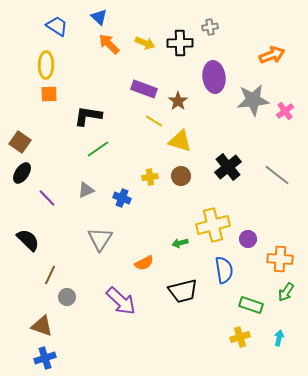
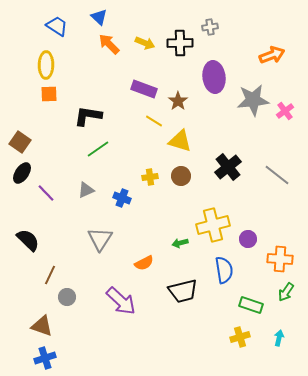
purple line at (47, 198): moved 1 px left, 5 px up
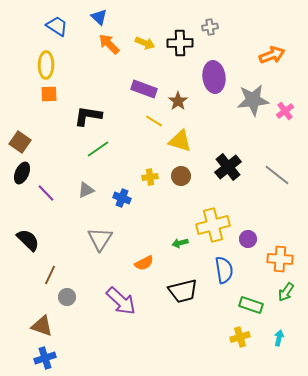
black ellipse at (22, 173): rotated 10 degrees counterclockwise
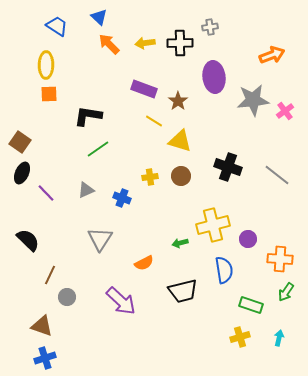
yellow arrow at (145, 43): rotated 150 degrees clockwise
black cross at (228, 167): rotated 32 degrees counterclockwise
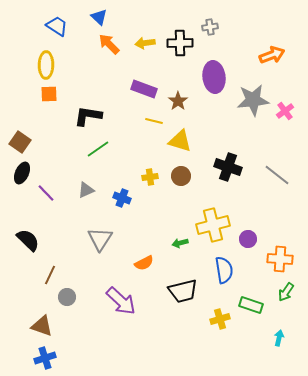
yellow line at (154, 121): rotated 18 degrees counterclockwise
yellow cross at (240, 337): moved 20 px left, 18 px up
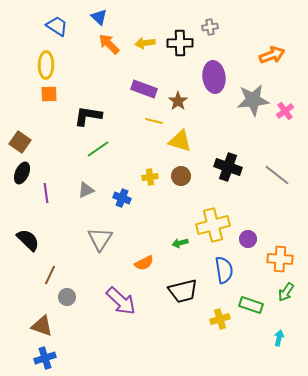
purple line at (46, 193): rotated 36 degrees clockwise
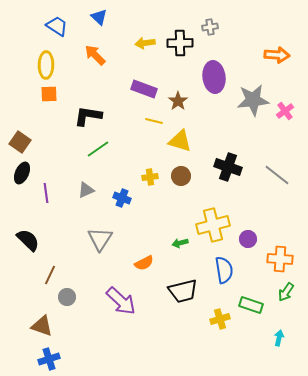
orange arrow at (109, 44): moved 14 px left, 11 px down
orange arrow at (272, 55): moved 5 px right; rotated 25 degrees clockwise
blue cross at (45, 358): moved 4 px right, 1 px down
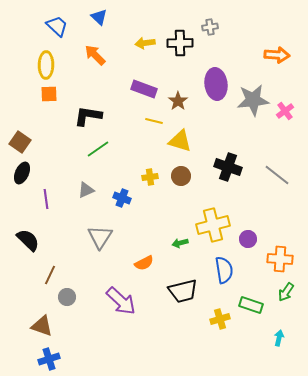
blue trapezoid at (57, 26): rotated 10 degrees clockwise
purple ellipse at (214, 77): moved 2 px right, 7 px down
purple line at (46, 193): moved 6 px down
gray triangle at (100, 239): moved 2 px up
